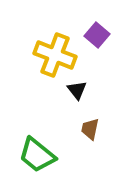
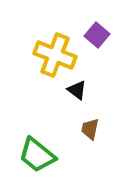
black triangle: rotated 15 degrees counterclockwise
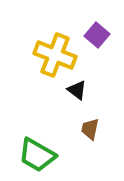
green trapezoid: rotated 9 degrees counterclockwise
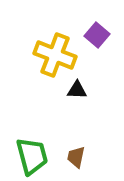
black triangle: rotated 35 degrees counterclockwise
brown trapezoid: moved 14 px left, 28 px down
green trapezoid: moved 5 px left, 1 px down; rotated 135 degrees counterclockwise
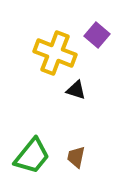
yellow cross: moved 2 px up
black triangle: moved 1 px left; rotated 15 degrees clockwise
green trapezoid: rotated 54 degrees clockwise
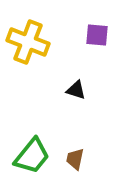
purple square: rotated 35 degrees counterclockwise
yellow cross: moved 27 px left, 11 px up
brown trapezoid: moved 1 px left, 2 px down
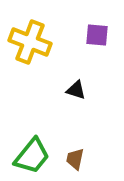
yellow cross: moved 2 px right
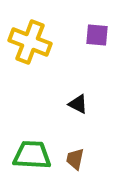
black triangle: moved 2 px right, 14 px down; rotated 10 degrees clockwise
green trapezoid: moved 1 px up; rotated 126 degrees counterclockwise
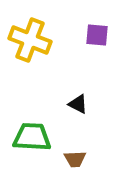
yellow cross: moved 2 px up
green trapezoid: moved 18 px up
brown trapezoid: rotated 105 degrees counterclockwise
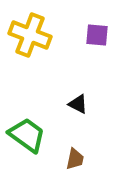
yellow cross: moved 5 px up
green trapezoid: moved 5 px left, 2 px up; rotated 33 degrees clockwise
brown trapezoid: rotated 75 degrees counterclockwise
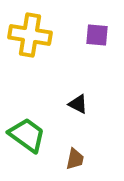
yellow cross: rotated 12 degrees counterclockwise
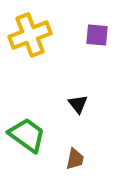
yellow cross: rotated 30 degrees counterclockwise
black triangle: rotated 25 degrees clockwise
